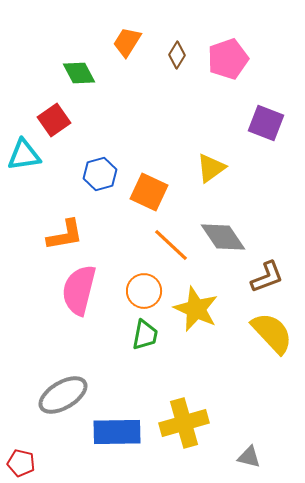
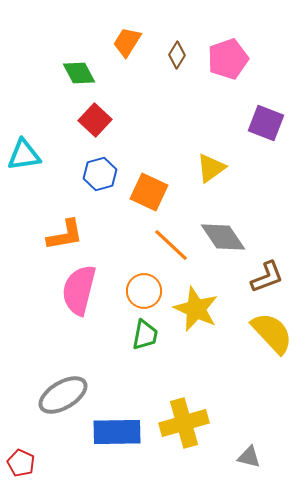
red square: moved 41 px right; rotated 12 degrees counterclockwise
red pentagon: rotated 12 degrees clockwise
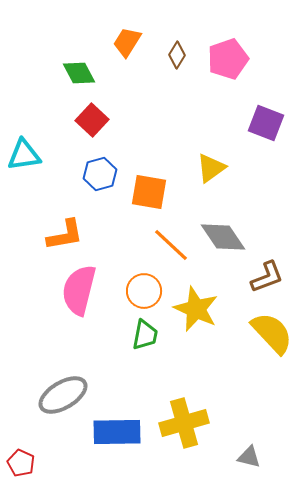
red square: moved 3 px left
orange square: rotated 15 degrees counterclockwise
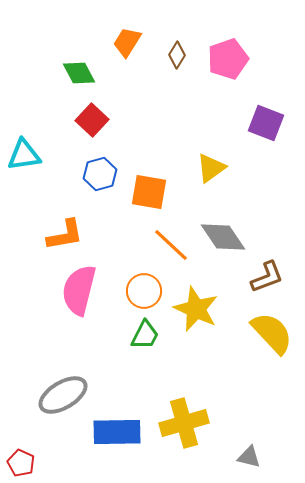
green trapezoid: rotated 16 degrees clockwise
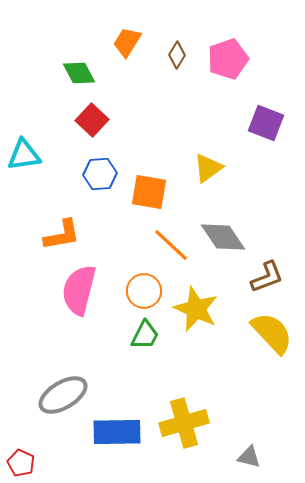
yellow triangle: moved 3 px left
blue hexagon: rotated 12 degrees clockwise
orange L-shape: moved 3 px left
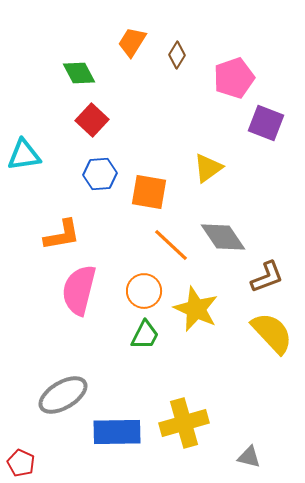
orange trapezoid: moved 5 px right
pink pentagon: moved 6 px right, 19 px down
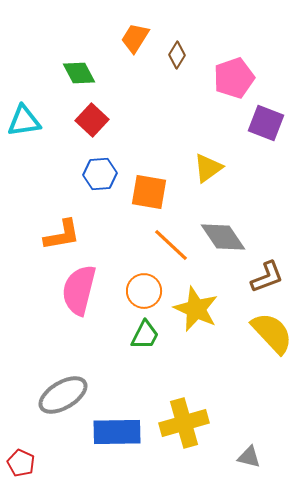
orange trapezoid: moved 3 px right, 4 px up
cyan triangle: moved 34 px up
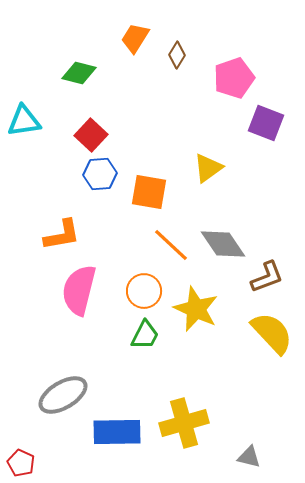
green diamond: rotated 48 degrees counterclockwise
red square: moved 1 px left, 15 px down
gray diamond: moved 7 px down
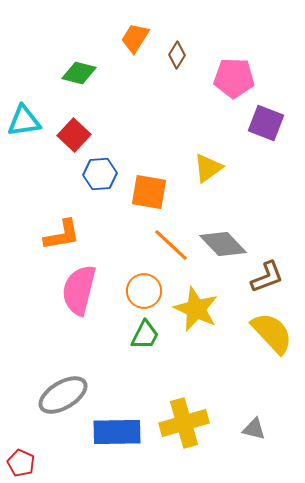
pink pentagon: rotated 21 degrees clockwise
red square: moved 17 px left
gray diamond: rotated 9 degrees counterclockwise
gray triangle: moved 5 px right, 28 px up
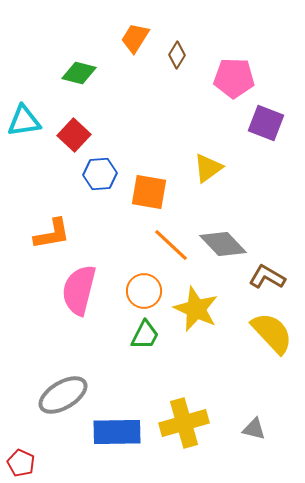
orange L-shape: moved 10 px left, 1 px up
brown L-shape: rotated 129 degrees counterclockwise
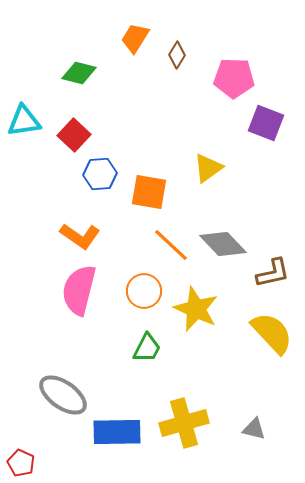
orange L-shape: moved 28 px right, 2 px down; rotated 45 degrees clockwise
brown L-shape: moved 6 px right, 4 px up; rotated 138 degrees clockwise
green trapezoid: moved 2 px right, 13 px down
gray ellipse: rotated 66 degrees clockwise
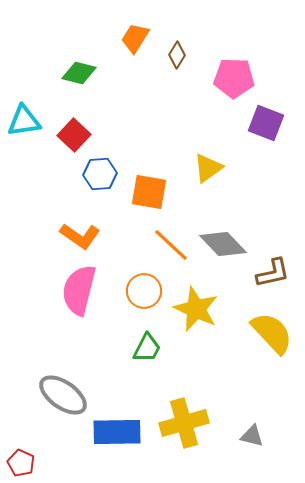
gray triangle: moved 2 px left, 7 px down
